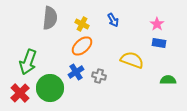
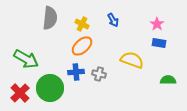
green arrow: moved 2 px left, 3 px up; rotated 80 degrees counterclockwise
blue cross: rotated 28 degrees clockwise
gray cross: moved 2 px up
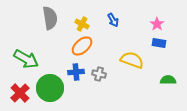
gray semicircle: rotated 15 degrees counterclockwise
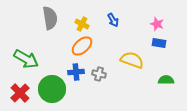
pink star: rotated 16 degrees counterclockwise
green semicircle: moved 2 px left
green circle: moved 2 px right, 1 px down
